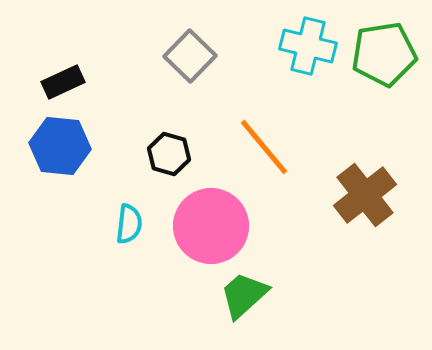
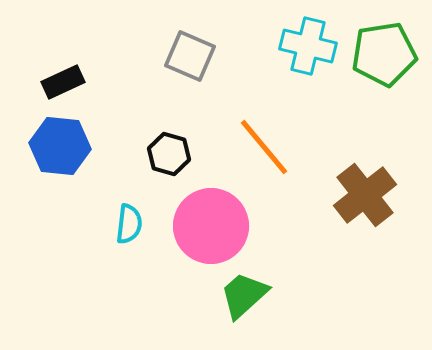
gray square: rotated 21 degrees counterclockwise
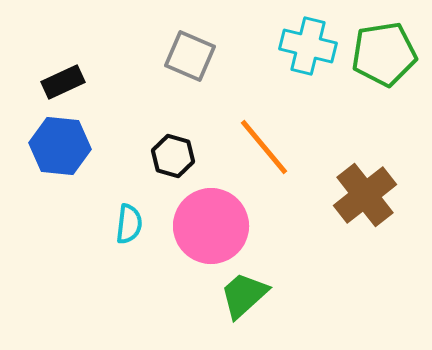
black hexagon: moved 4 px right, 2 px down
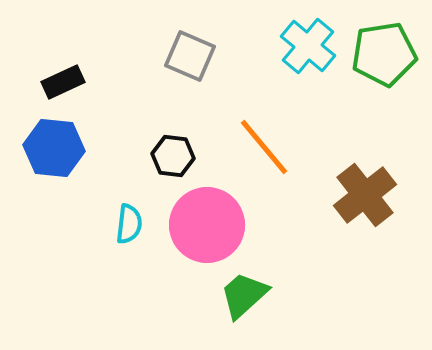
cyan cross: rotated 26 degrees clockwise
blue hexagon: moved 6 px left, 2 px down
black hexagon: rotated 9 degrees counterclockwise
pink circle: moved 4 px left, 1 px up
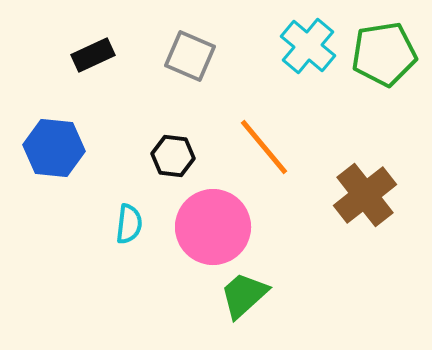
black rectangle: moved 30 px right, 27 px up
pink circle: moved 6 px right, 2 px down
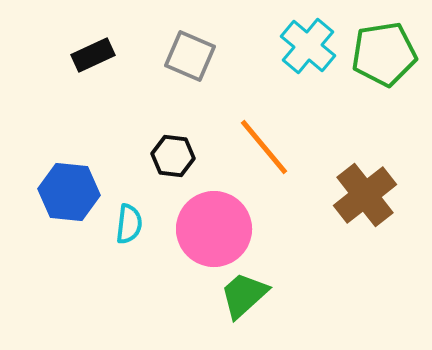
blue hexagon: moved 15 px right, 44 px down
pink circle: moved 1 px right, 2 px down
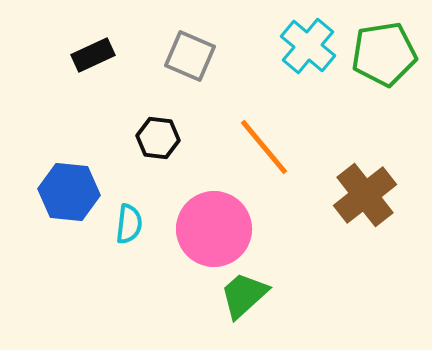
black hexagon: moved 15 px left, 18 px up
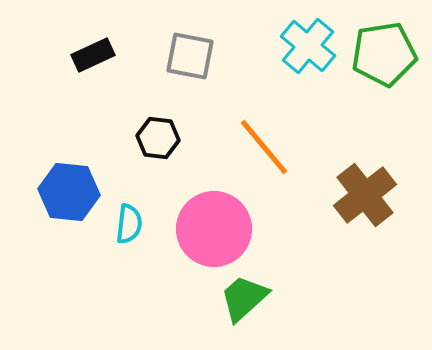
gray square: rotated 12 degrees counterclockwise
green trapezoid: moved 3 px down
